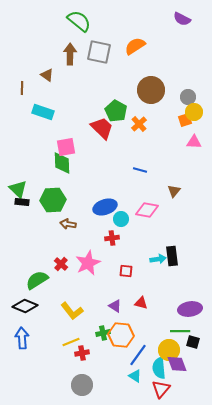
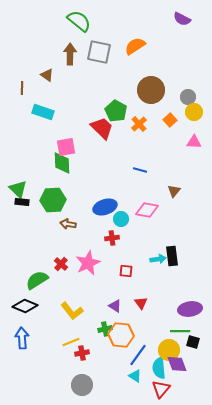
orange square at (185, 120): moved 15 px left; rotated 24 degrees counterclockwise
red triangle at (141, 303): rotated 40 degrees clockwise
green cross at (103, 333): moved 2 px right, 4 px up
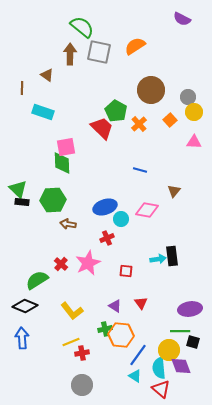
green semicircle at (79, 21): moved 3 px right, 6 px down
red cross at (112, 238): moved 5 px left; rotated 16 degrees counterclockwise
purple diamond at (177, 364): moved 4 px right, 2 px down
red triangle at (161, 389): rotated 30 degrees counterclockwise
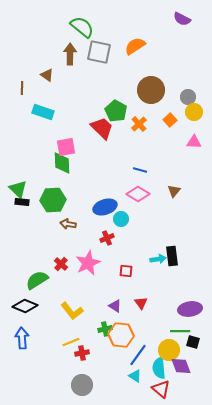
pink diamond at (147, 210): moved 9 px left, 16 px up; rotated 20 degrees clockwise
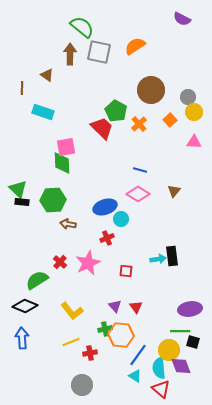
red cross at (61, 264): moved 1 px left, 2 px up
red triangle at (141, 303): moved 5 px left, 4 px down
purple triangle at (115, 306): rotated 16 degrees clockwise
red cross at (82, 353): moved 8 px right
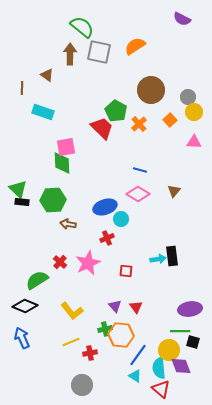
blue arrow at (22, 338): rotated 20 degrees counterclockwise
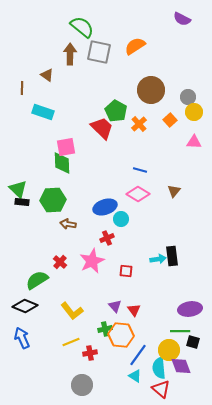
pink star at (88, 263): moved 4 px right, 2 px up
red triangle at (136, 307): moved 2 px left, 3 px down
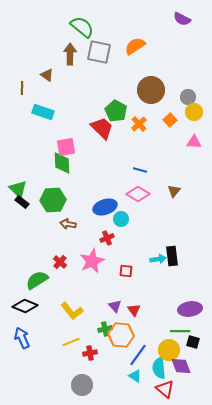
black rectangle at (22, 202): rotated 32 degrees clockwise
red triangle at (161, 389): moved 4 px right
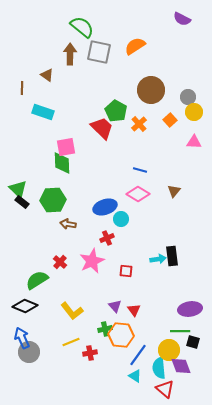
gray circle at (82, 385): moved 53 px left, 33 px up
